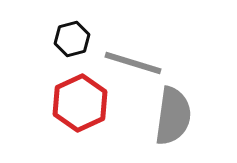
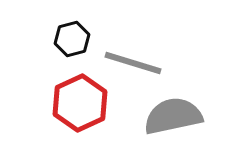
gray semicircle: rotated 110 degrees counterclockwise
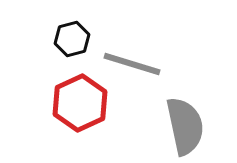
gray line: moved 1 px left, 1 px down
gray semicircle: moved 12 px right, 10 px down; rotated 90 degrees clockwise
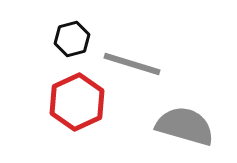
red hexagon: moved 3 px left, 1 px up
gray semicircle: rotated 62 degrees counterclockwise
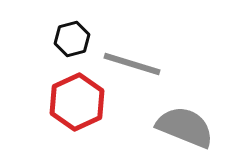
gray semicircle: moved 1 px down; rotated 6 degrees clockwise
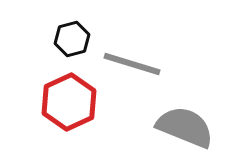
red hexagon: moved 8 px left
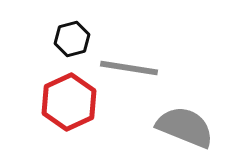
gray line: moved 3 px left, 4 px down; rotated 8 degrees counterclockwise
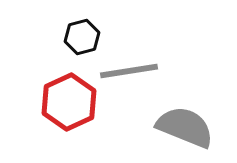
black hexagon: moved 10 px right, 2 px up
gray line: moved 3 px down; rotated 18 degrees counterclockwise
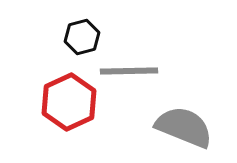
gray line: rotated 8 degrees clockwise
gray semicircle: moved 1 px left
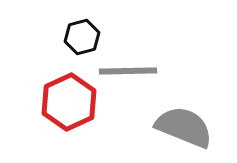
gray line: moved 1 px left
